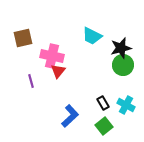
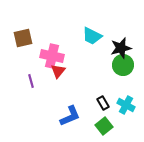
blue L-shape: rotated 20 degrees clockwise
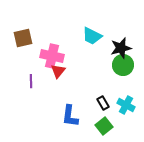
purple line: rotated 16 degrees clockwise
blue L-shape: rotated 120 degrees clockwise
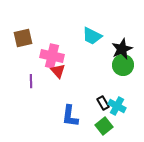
black star: moved 1 px right, 1 px down; rotated 10 degrees counterclockwise
red triangle: rotated 21 degrees counterclockwise
cyan cross: moved 9 px left, 1 px down
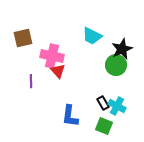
green circle: moved 7 px left
green square: rotated 30 degrees counterclockwise
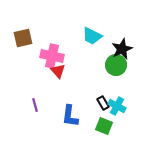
purple line: moved 4 px right, 24 px down; rotated 16 degrees counterclockwise
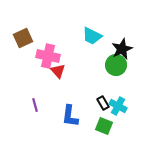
brown square: rotated 12 degrees counterclockwise
pink cross: moved 4 px left
cyan cross: moved 1 px right
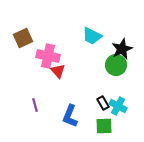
blue L-shape: rotated 15 degrees clockwise
green square: rotated 24 degrees counterclockwise
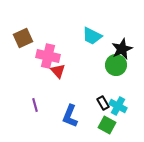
green square: moved 3 px right, 1 px up; rotated 30 degrees clockwise
